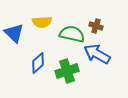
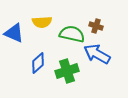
blue triangle: rotated 20 degrees counterclockwise
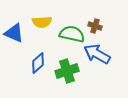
brown cross: moved 1 px left
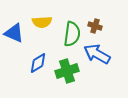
green semicircle: rotated 85 degrees clockwise
blue diamond: rotated 10 degrees clockwise
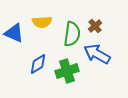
brown cross: rotated 32 degrees clockwise
blue diamond: moved 1 px down
